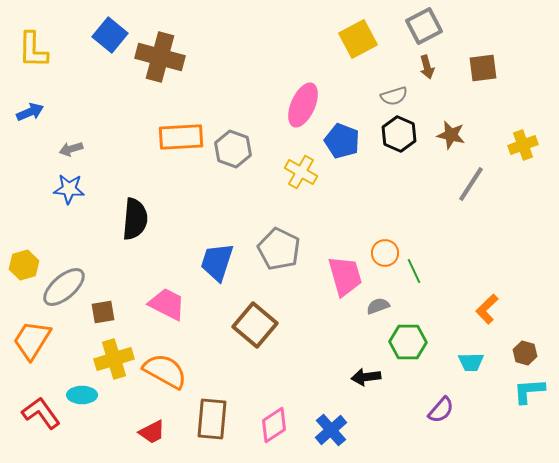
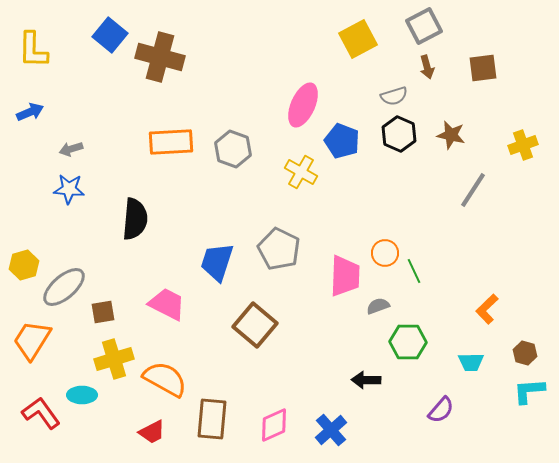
orange rectangle at (181, 137): moved 10 px left, 5 px down
gray line at (471, 184): moved 2 px right, 6 px down
pink trapezoid at (345, 276): rotated 18 degrees clockwise
orange semicircle at (165, 371): moved 8 px down
black arrow at (366, 377): moved 3 px down; rotated 8 degrees clockwise
pink diamond at (274, 425): rotated 9 degrees clockwise
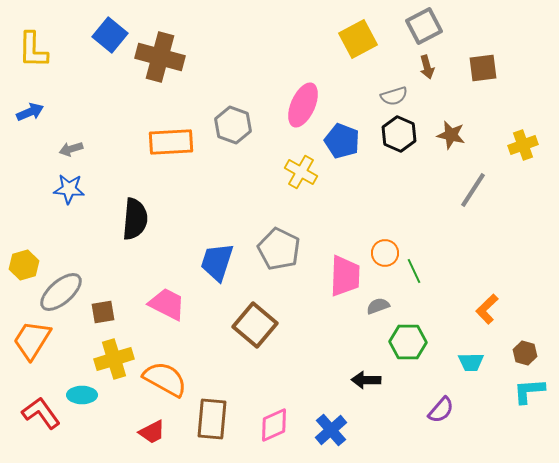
gray hexagon at (233, 149): moved 24 px up
gray ellipse at (64, 287): moved 3 px left, 5 px down
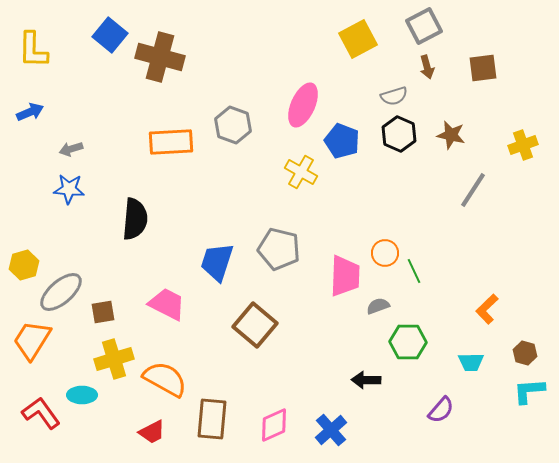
gray pentagon at (279, 249): rotated 12 degrees counterclockwise
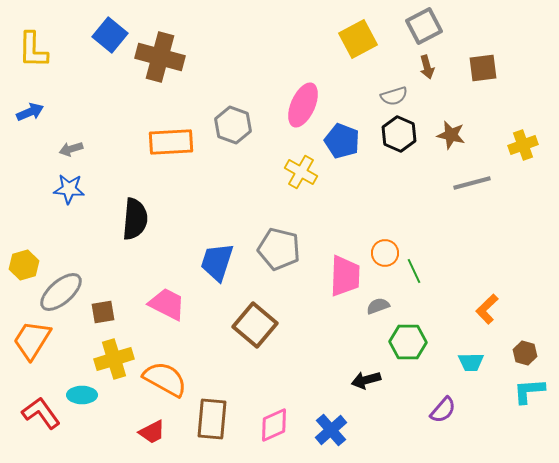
gray line at (473, 190): moved 1 px left, 7 px up; rotated 42 degrees clockwise
black arrow at (366, 380): rotated 16 degrees counterclockwise
purple semicircle at (441, 410): moved 2 px right
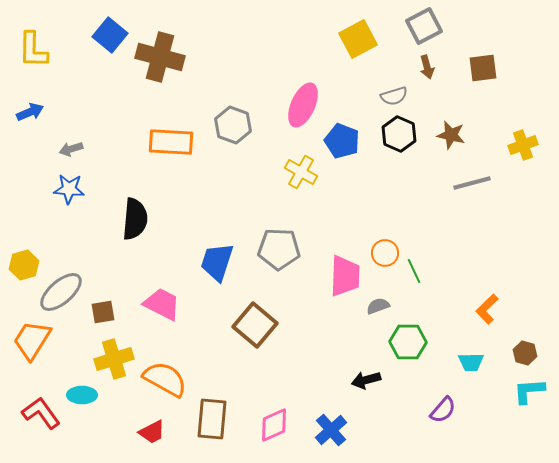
orange rectangle at (171, 142): rotated 6 degrees clockwise
gray pentagon at (279, 249): rotated 12 degrees counterclockwise
pink trapezoid at (167, 304): moved 5 px left
